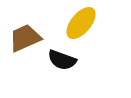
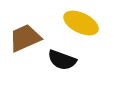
yellow ellipse: rotated 76 degrees clockwise
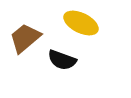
brown trapezoid: rotated 16 degrees counterclockwise
